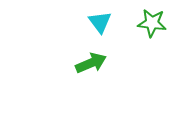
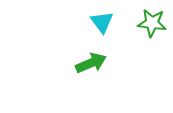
cyan triangle: moved 2 px right
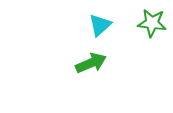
cyan triangle: moved 2 px left, 3 px down; rotated 25 degrees clockwise
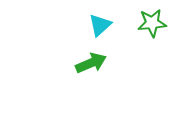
green star: rotated 12 degrees counterclockwise
